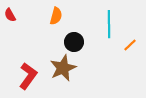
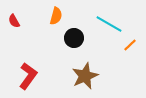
red semicircle: moved 4 px right, 6 px down
cyan line: rotated 60 degrees counterclockwise
black circle: moved 4 px up
brown star: moved 22 px right, 8 px down
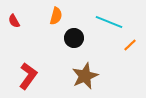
cyan line: moved 2 px up; rotated 8 degrees counterclockwise
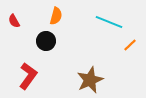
black circle: moved 28 px left, 3 px down
brown star: moved 5 px right, 4 px down
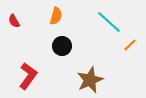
cyan line: rotated 20 degrees clockwise
black circle: moved 16 px right, 5 px down
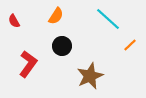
orange semicircle: rotated 18 degrees clockwise
cyan line: moved 1 px left, 3 px up
red L-shape: moved 12 px up
brown star: moved 4 px up
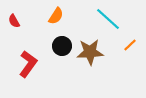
brown star: moved 24 px up; rotated 20 degrees clockwise
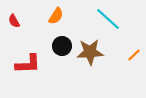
orange line: moved 4 px right, 10 px down
red L-shape: rotated 52 degrees clockwise
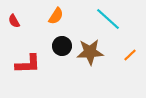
orange line: moved 4 px left
